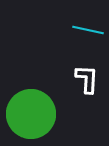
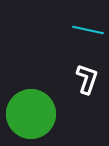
white L-shape: rotated 16 degrees clockwise
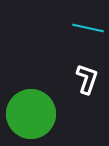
cyan line: moved 2 px up
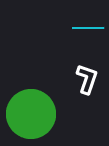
cyan line: rotated 12 degrees counterclockwise
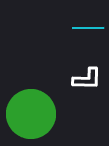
white L-shape: rotated 72 degrees clockwise
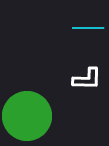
green circle: moved 4 px left, 2 px down
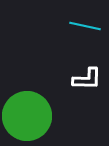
cyan line: moved 3 px left, 2 px up; rotated 12 degrees clockwise
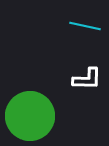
green circle: moved 3 px right
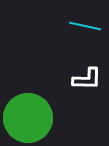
green circle: moved 2 px left, 2 px down
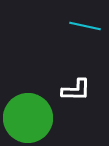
white L-shape: moved 11 px left, 11 px down
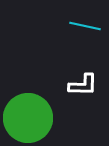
white L-shape: moved 7 px right, 5 px up
